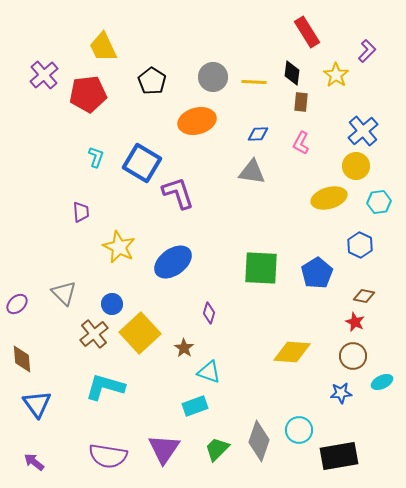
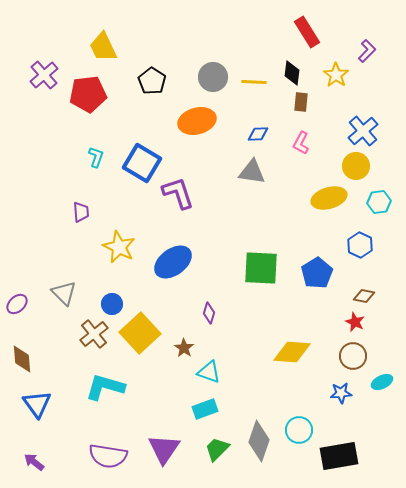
cyan rectangle at (195, 406): moved 10 px right, 3 px down
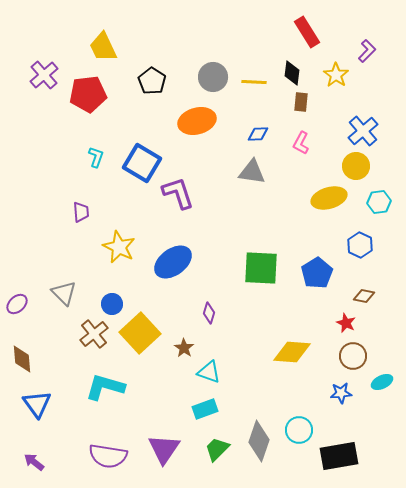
red star at (355, 322): moved 9 px left, 1 px down
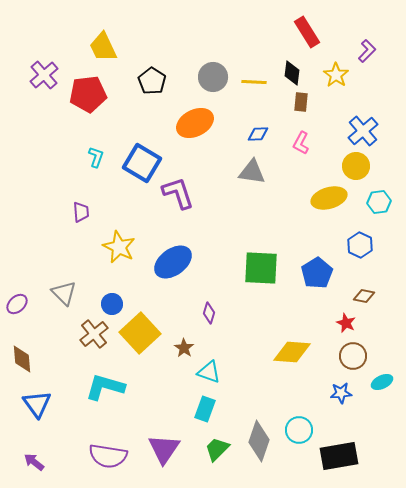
orange ellipse at (197, 121): moved 2 px left, 2 px down; rotated 12 degrees counterclockwise
cyan rectangle at (205, 409): rotated 50 degrees counterclockwise
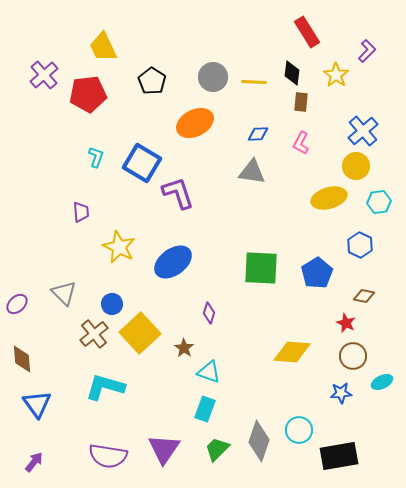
purple arrow at (34, 462): rotated 90 degrees clockwise
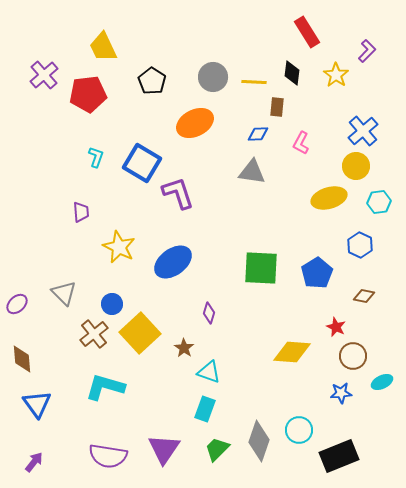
brown rectangle at (301, 102): moved 24 px left, 5 px down
red star at (346, 323): moved 10 px left, 4 px down
black rectangle at (339, 456): rotated 12 degrees counterclockwise
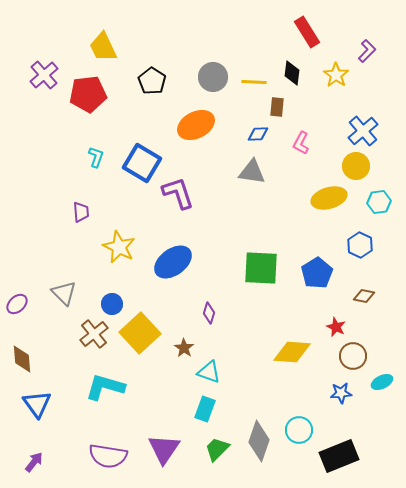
orange ellipse at (195, 123): moved 1 px right, 2 px down
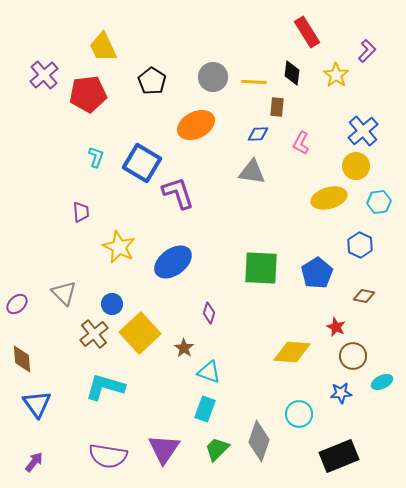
cyan circle at (299, 430): moved 16 px up
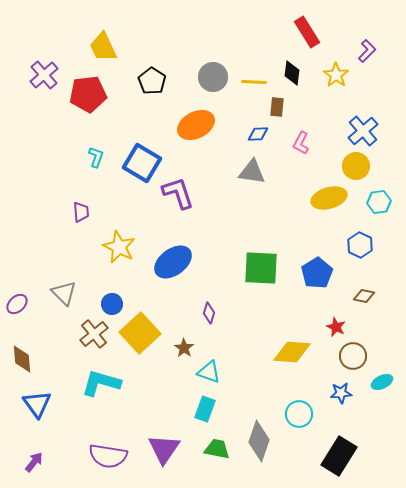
cyan L-shape at (105, 387): moved 4 px left, 4 px up
green trapezoid at (217, 449): rotated 56 degrees clockwise
black rectangle at (339, 456): rotated 36 degrees counterclockwise
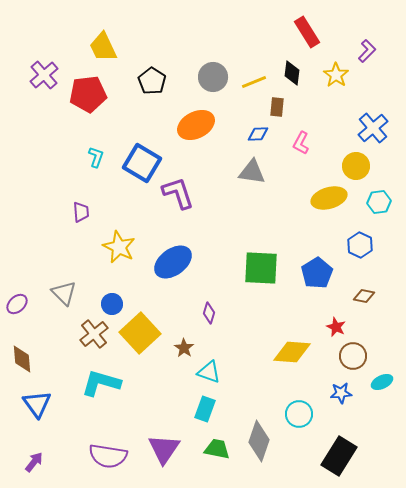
yellow line at (254, 82): rotated 25 degrees counterclockwise
blue cross at (363, 131): moved 10 px right, 3 px up
